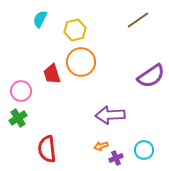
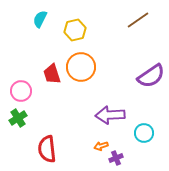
orange circle: moved 5 px down
cyan circle: moved 17 px up
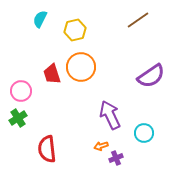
purple arrow: rotated 68 degrees clockwise
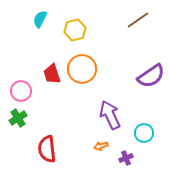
orange circle: moved 1 px right, 2 px down
purple cross: moved 10 px right
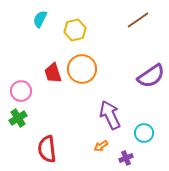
red trapezoid: moved 1 px right, 1 px up
orange arrow: rotated 16 degrees counterclockwise
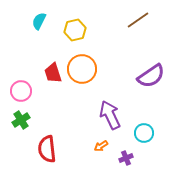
cyan semicircle: moved 1 px left, 2 px down
green cross: moved 3 px right, 2 px down
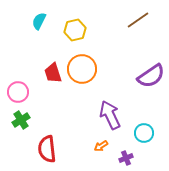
pink circle: moved 3 px left, 1 px down
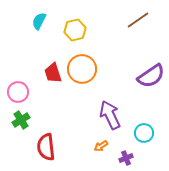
red semicircle: moved 1 px left, 2 px up
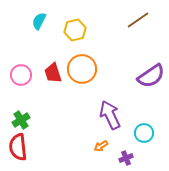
pink circle: moved 3 px right, 17 px up
red semicircle: moved 28 px left
